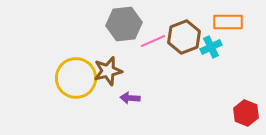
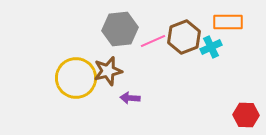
gray hexagon: moved 4 px left, 5 px down
red hexagon: moved 2 px down; rotated 20 degrees counterclockwise
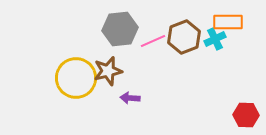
cyan cross: moved 4 px right, 8 px up
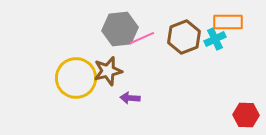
pink line: moved 11 px left, 3 px up
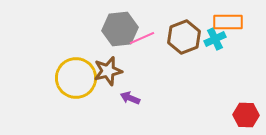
purple arrow: rotated 18 degrees clockwise
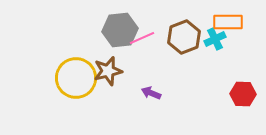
gray hexagon: moved 1 px down
purple arrow: moved 21 px right, 5 px up
red hexagon: moved 3 px left, 21 px up
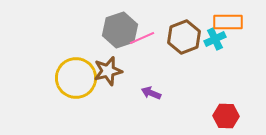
gray hexagon: rotated 12 degrees counterclockwise
red hexagon: moved 17 px left, 22 px down
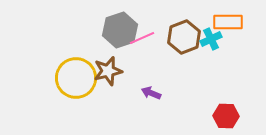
cyan cross: moved 4 px left
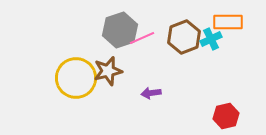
purple arrow: rotated 30 degrees counterclockwise
red hexagon: rotated 15 degrees counterclockwise
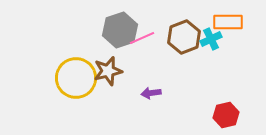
red hexagon: moved 1 px up
